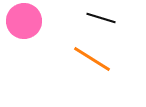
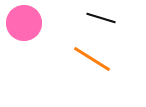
pink circle: moved 2 px down
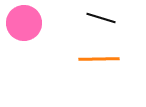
orange line: moved 7 px right; rotated 33 degrees counterclockwise
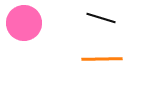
orange line: moved 3 px right
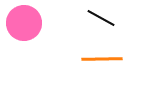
black line: rotated 12 degrees clockwise
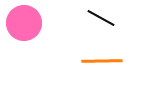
orange line: moved 2 px down
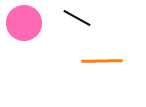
black line: moved 24 px left
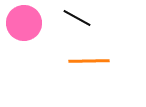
orange line: moved 13 px left
